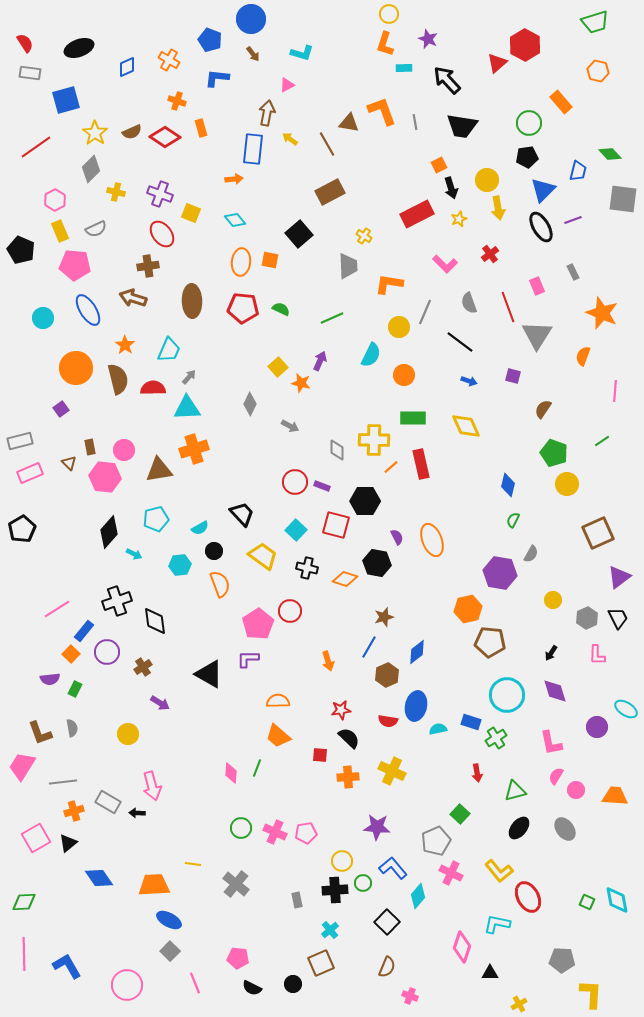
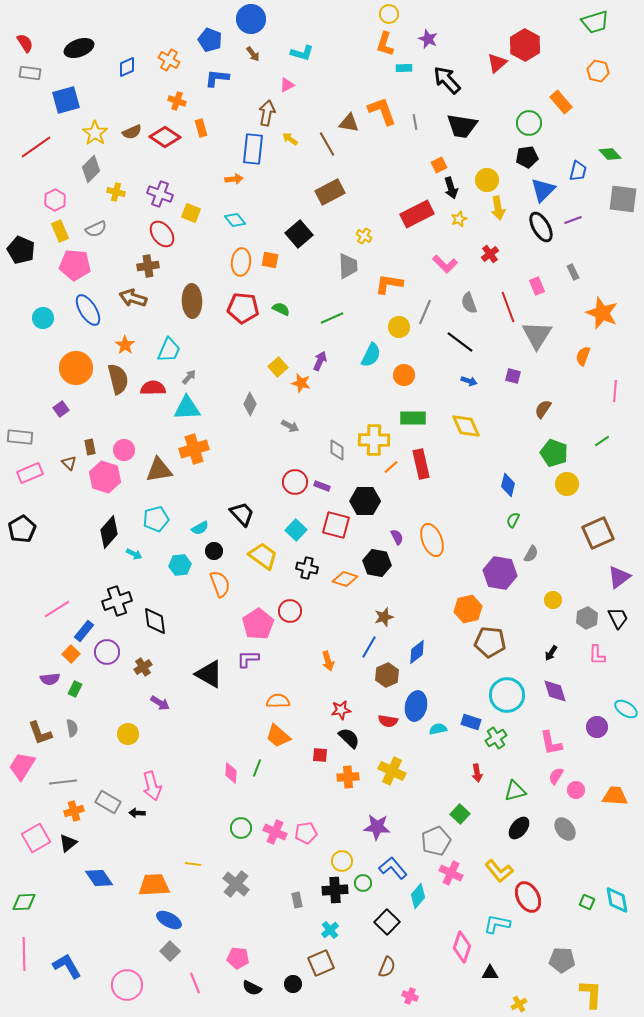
gray rectangle at (20, 441): moved 4 px up; rotated 20 degrees clockwise
pink hexagon at (105, 477): rotated 12 degrees clockwise
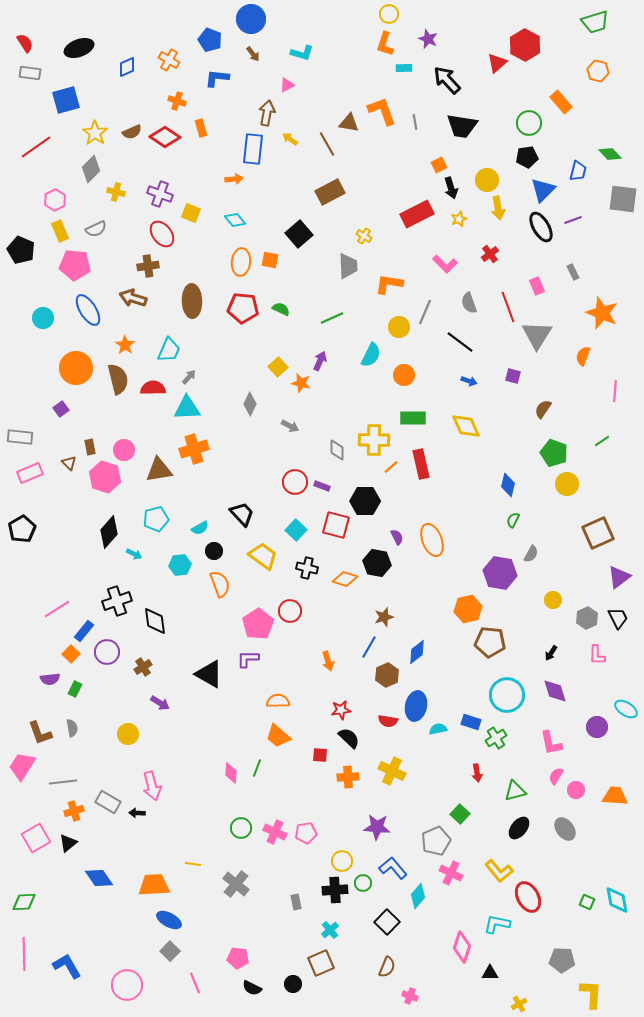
gray rectangle at (297, 900): moved 1 px left, 2 px down
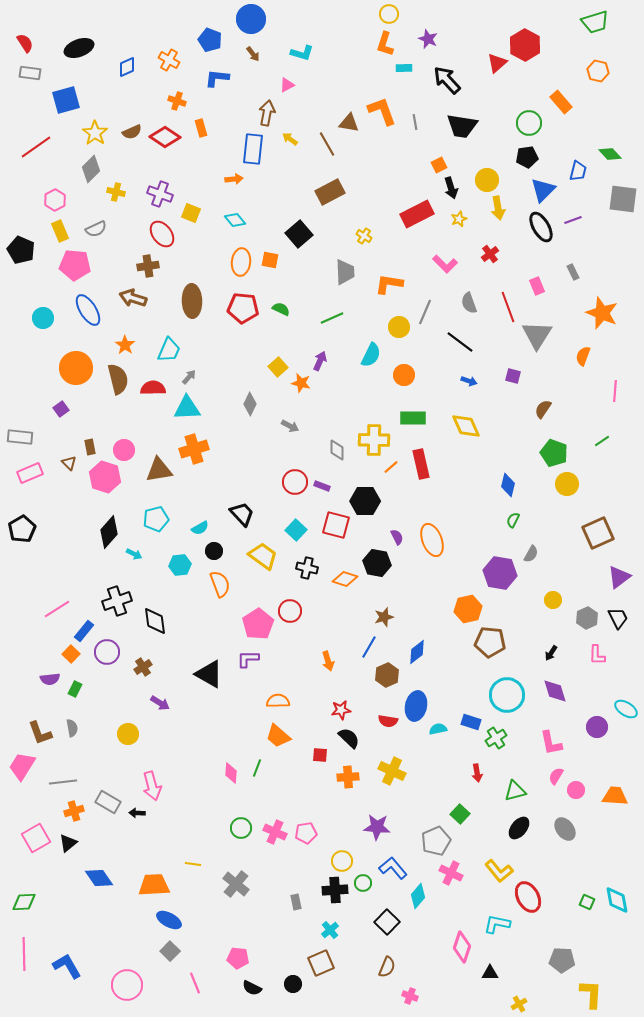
gray trapezoid at (348, 266): moved 3 px left, 6 px down
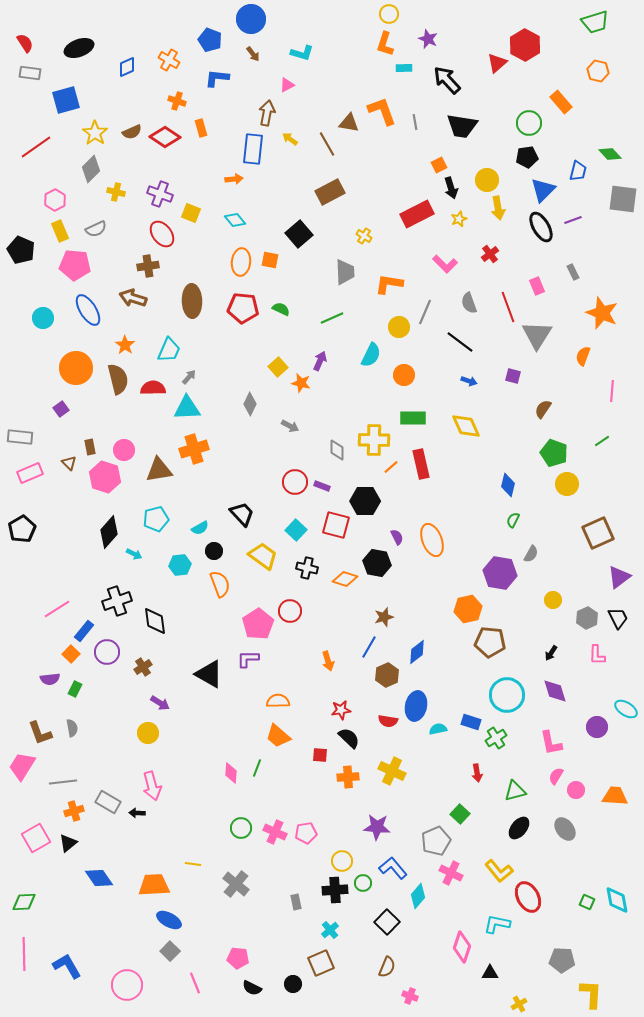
pink line at (615, 391): moved 3 px left
yellow circle at (128, 734): moved 20 px right, 1 px up
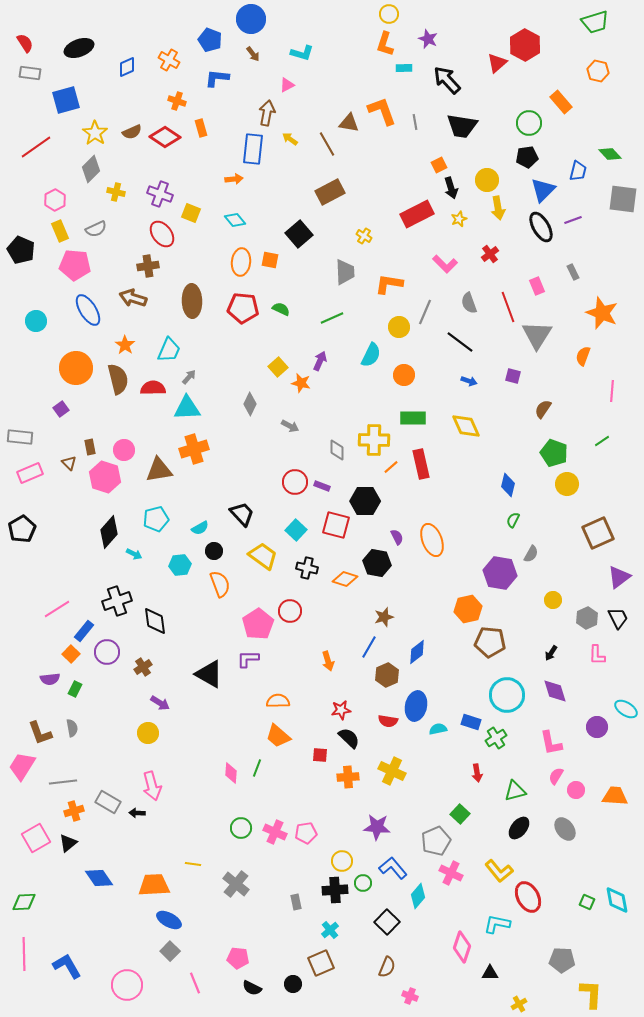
cyan circle at (43, 318): moved 7 px left, 3 px down
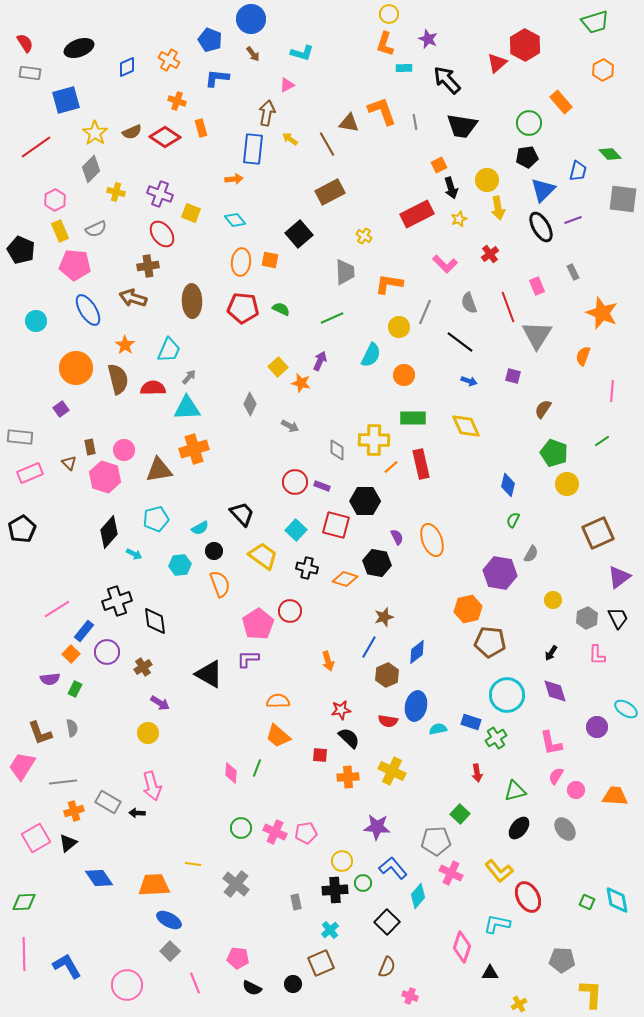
orange hexagon at (598, 71): moved 5 px right, 1 px up; rotated 20 degrees clockwise
gray pentagon at (436, 841): rotated 20 degrees clockwise
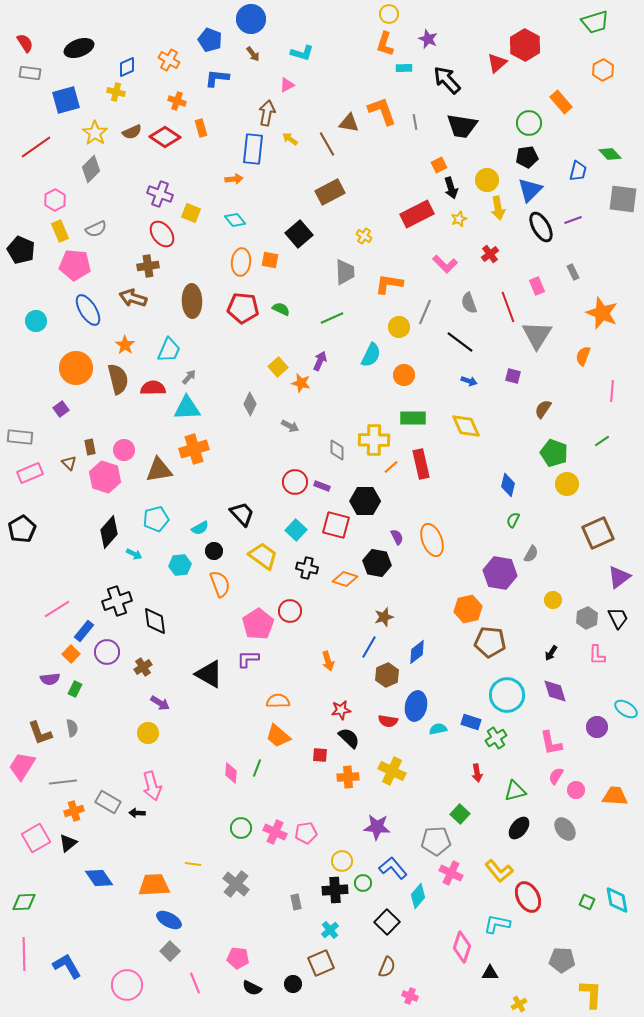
blue triangle at (543, 190): moved 13 px left
yellow cross at (116, 192): moved 100 px up
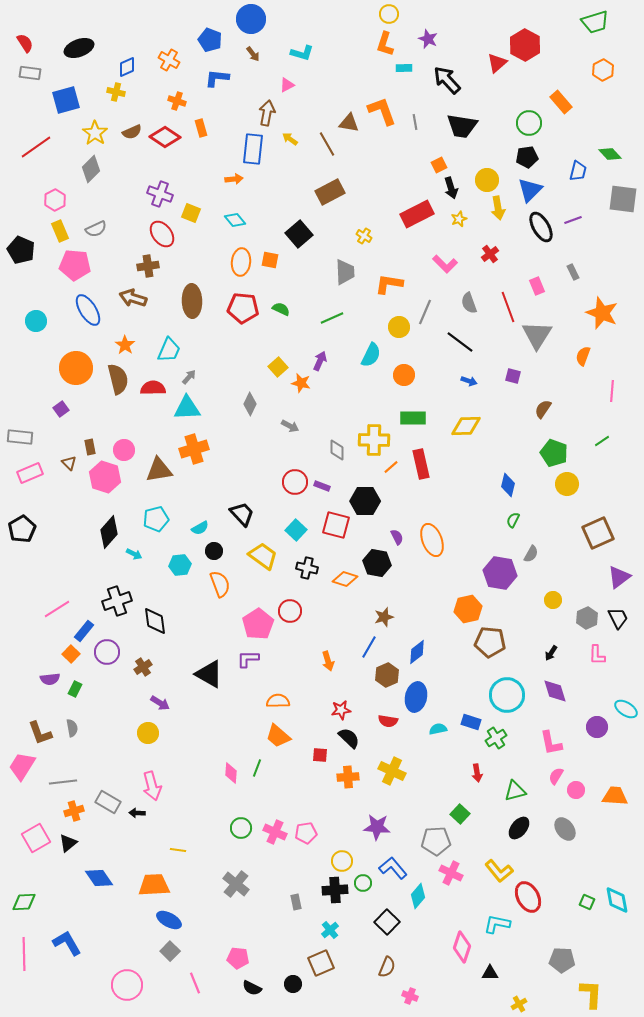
yellow diamond at (466, 426): rotated 68 degrees counterclockwise
blue ellipse at (416, 706): moved 9 px up
yellow line at (193, 864): moved 15 px left, 14 px up
blue L-shape at (67, 966): moved 23 px up
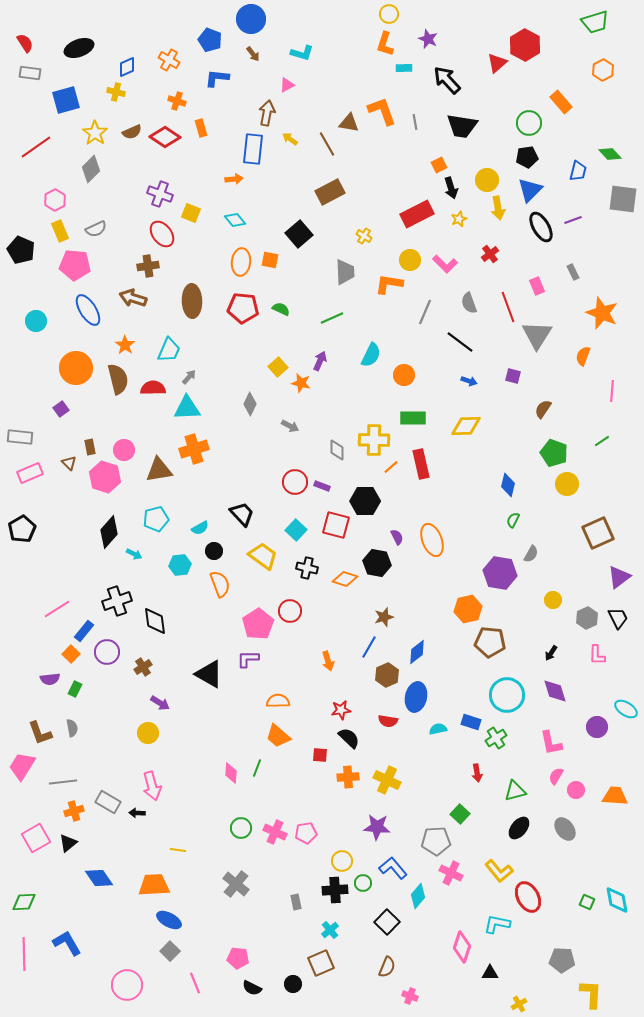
yellow circle at (399, 327): moved 11 px right, 67 px up
yellow cross at (392, 771): moved 5 px left, 9 px down
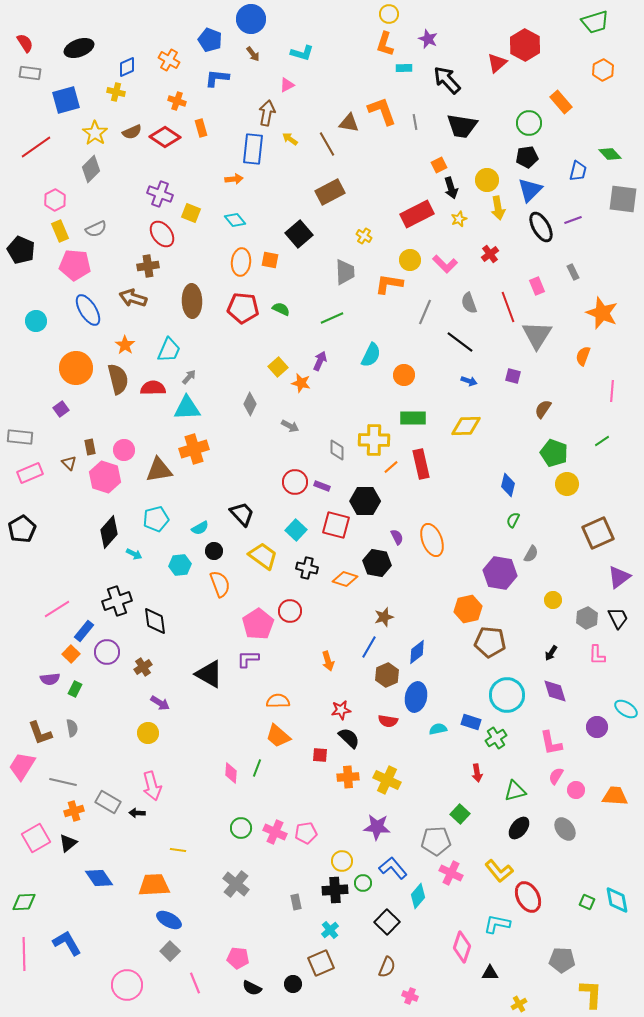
gray line at (63, 782): rotated 20 degrees clockwise
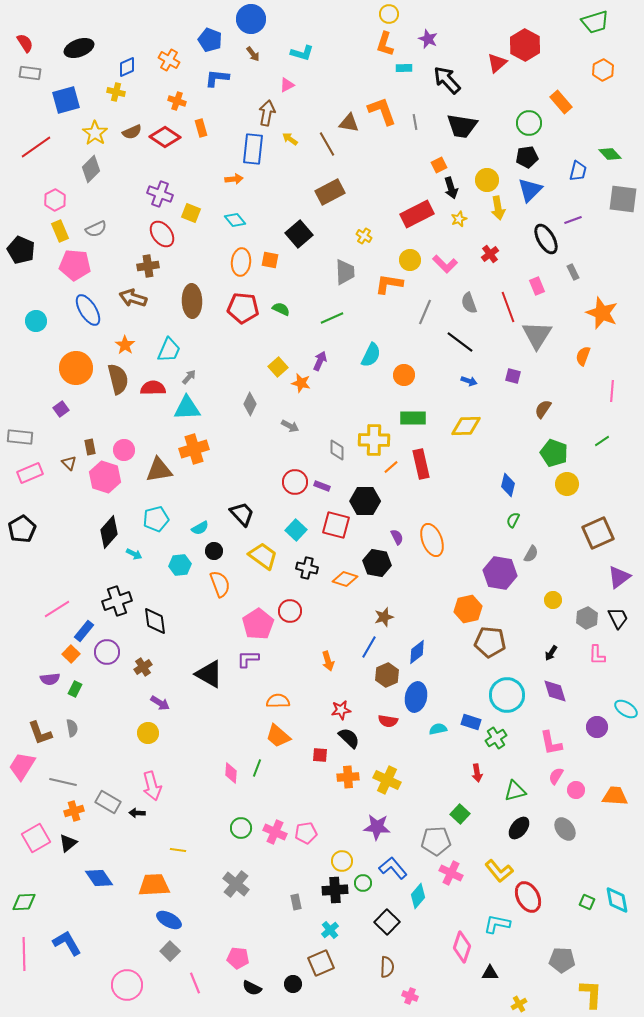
black ellipse at (541, 227): moved 5 px right, 12 px down
brown semicircle at (387, 967): rotated 20 degrees counterclockwise
